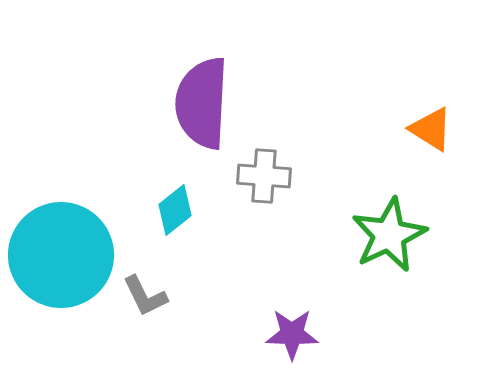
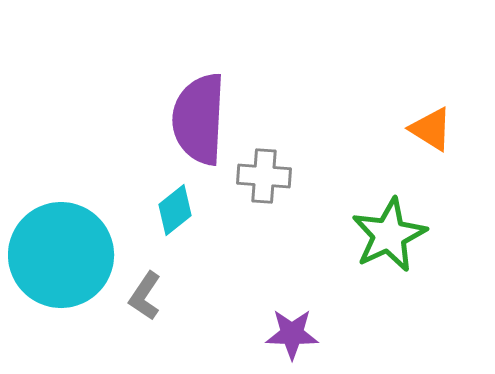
purple semicircle: moved 3 px left, 16 px down
gray L-shape: rotated 60 degrees clockwise
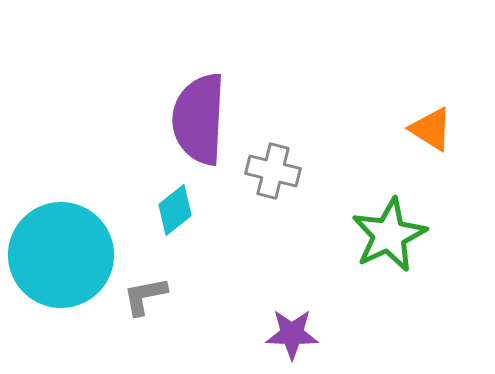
gray cross: moved 9 px right, 5 px up; rotated 10 degrees clockwise
gray L-shape: rotated 45 degrees clockwise
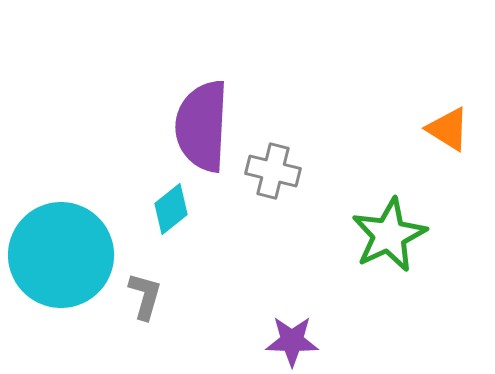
purple semicircle: moved 3 px right, 7 px down
orange triangle: moved 17 px right
cyan diamond: moved 4 px left, 1 px up
gray L-shape: rotated 117 degrees clockwise
purple star: moved 7 px down
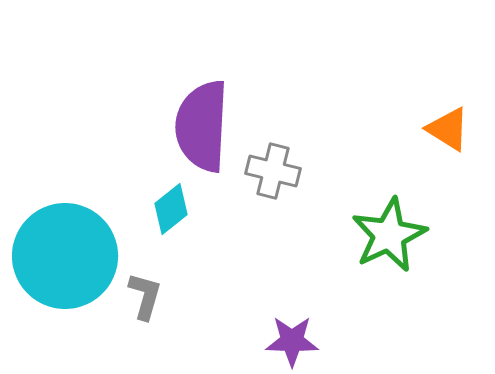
cyan circle: moved 4 px right, 1 px down
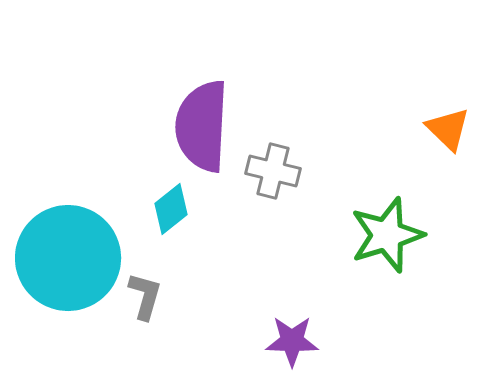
orange triangle: rotated 12 degrees clockwise
green star: moved 2 px left; rotated 8 degrees clockwise
cyan circle: moved 3 px right, 2 px down
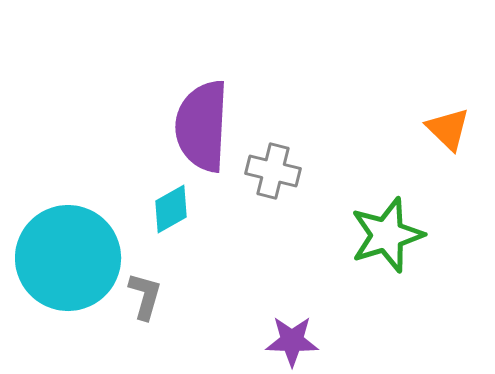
cyan diamond: rotated 9 degrees clockwise
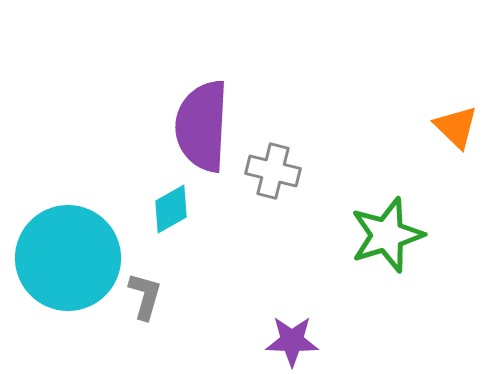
orange triangle: moved 8 px right, 2 px up
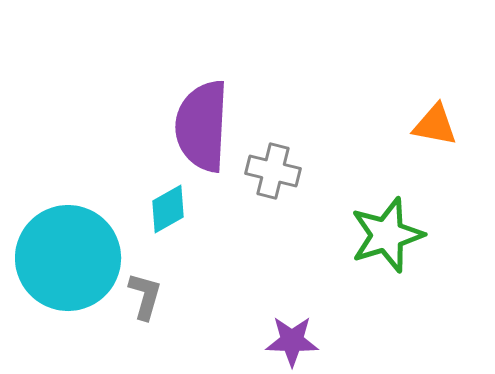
orange triangle: moved 21 px left, 2 px up; rotated 33 degrees counterclockwise
cyan diamond: moved 3 px left
